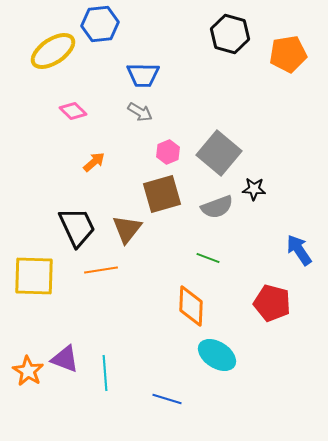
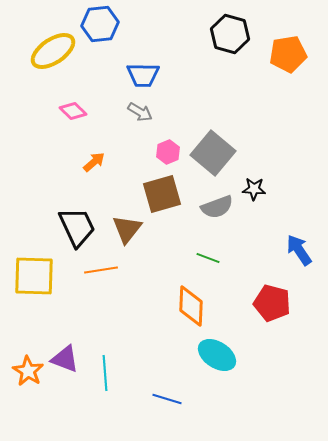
gray square: moved 6 px left
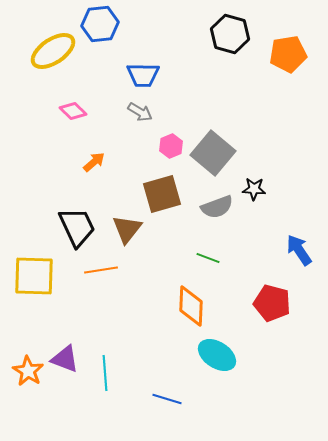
pink hexagon: moved 3 px right, 6 px up
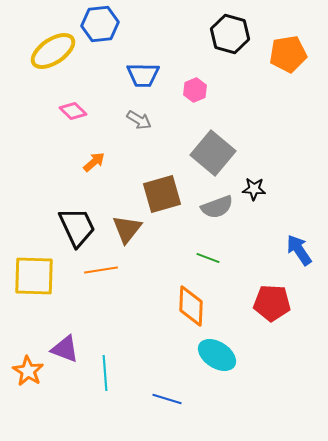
gray arrow: moved 1 px left, 8 px down
pink hexagon: moved 24 px right, 56 px up
red pentagon: rotated 12 degrees counterclockwise
purple triangle: moved 10 px up
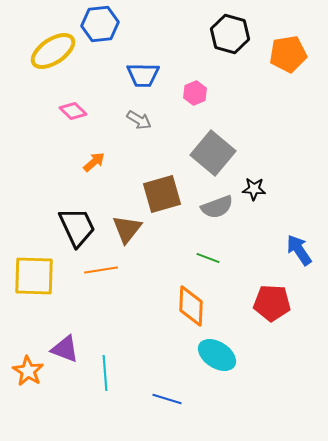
pink hexagon: moved 3 px down
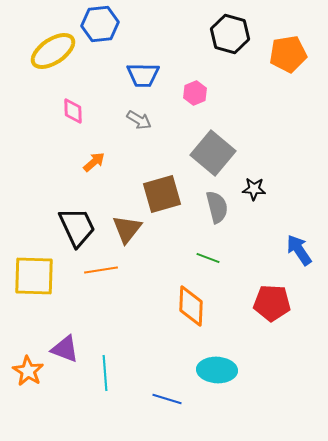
pink diamond: rotated 44 degrees clockwise
gray semicircle: rotated 84 degrees counterclockwise
cyan ellipse: moved 15 px down; rotated 30 degrees counterclockwise
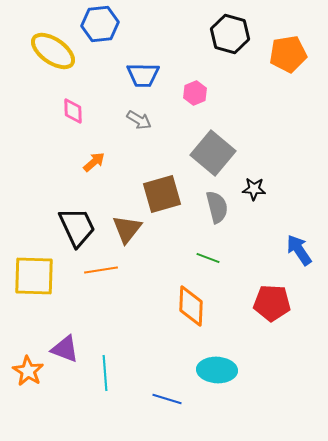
yellow ellipse: rotated 69 degrees clockwise
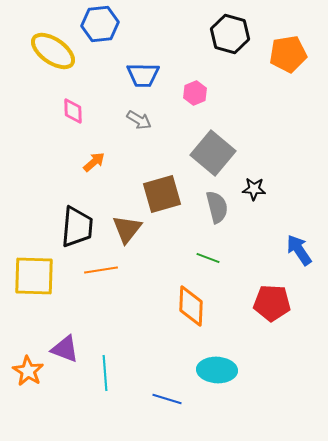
black trapezoid: rotated 30 degrees clockwise
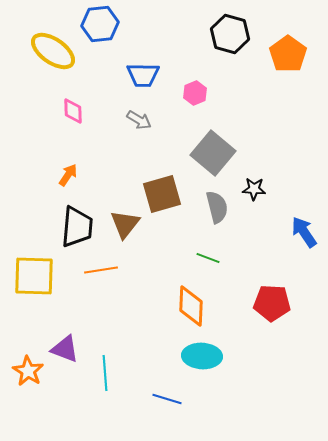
orange pentagon: rotated 27 degrees counterclockwise
orange arrow: moved 26 px left, 13 px down; rotated 15 degrees counterclockwise
brown triangle: moved 2 px left, 5 px up
blue arrow: moved 5 px right, 18 px up
cyan ellipse: moved 15 px left, 14 px up
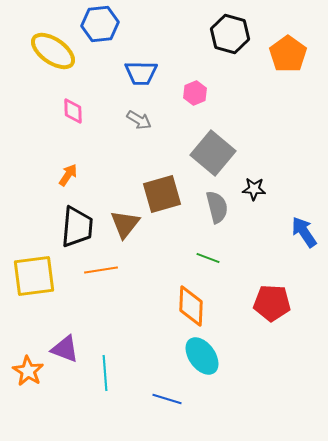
blue trapezoid: moved 2 px left, 2 px up
yellow square: rotated 9 degrees counterclockwise
cyan ellipse: rotated 51 degrees clockwise
